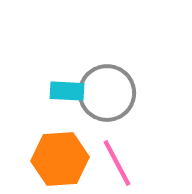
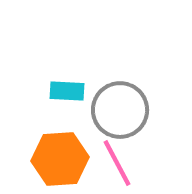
gray circle: moved 13 px right, 17 px down
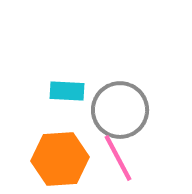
pink line: moved 1 px right, 5 px up
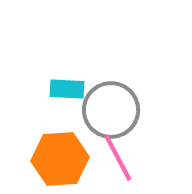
cyan rectangle: moved 2 px up
gray circle: moved 9 px left
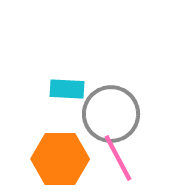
gray circle: moved 4 px down
orange hexagon: rotated 4 degrees clockwise
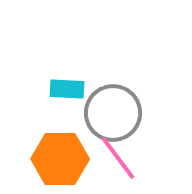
gray circle: moved 2 px right, 1 px up
pink line: rotated 9 degrees counterclockwise
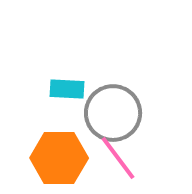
orange hexagon: moved 1 px left, 1 px up
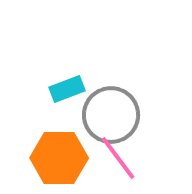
cyan rectangle: rotated 24 degrees counterclockwise
gray circle: moved 2 px left, 2 px down
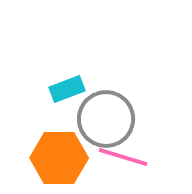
gray circle: moved 5 px left, 4 px down
pink line: moved 5 px right, 1 px up; rotated 36 degrees counterclockwise
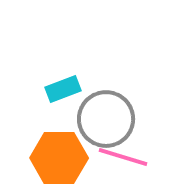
cyan rectangle: moved 4 px left
